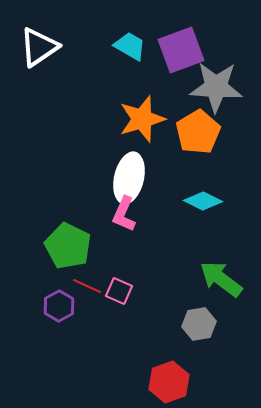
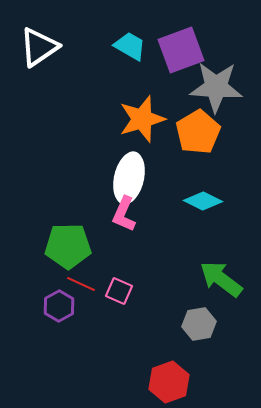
green pentagon: rotated 27 degrees counterclockwise
red line: moved 6 px left, 2 px up
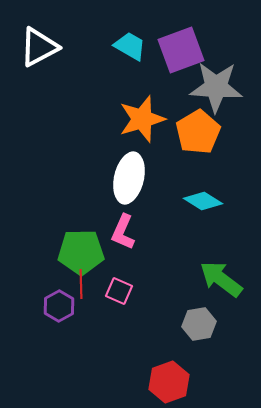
white triangle: rotated 6 degrees clockwise
cyan diamond: rotated 6 degrees clockwise
pink L-shape: moved 1 px left, 18 px down
green pentagon: moved 13 px right, 6 px down
red line: rotated 64 degrees clockwise
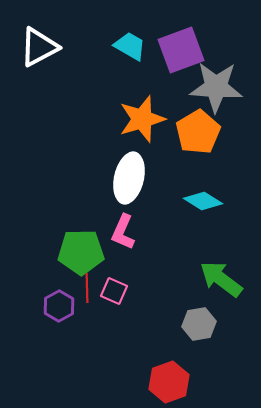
red line: moved 6 px right, 4 px down
pink square: moved 5 px left
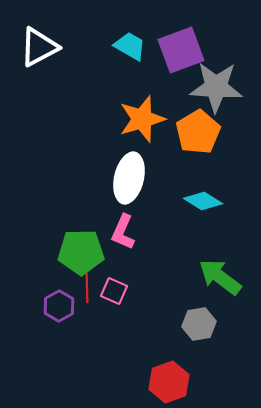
green arrow: moved 1 px left, 2 px up
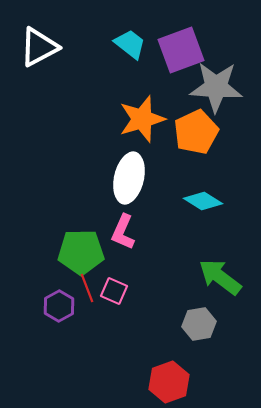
cyan trapezoid: moved 2 px up; rotated 8 degrees clockwise
orange pentagon: moved 2 px left; rotated 6 degrees clockwise
red line: rotated 20 degrees counterclockwise
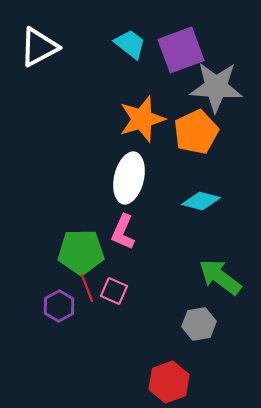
cyan diamond: moved 2 px left; rotated 18 degrees counterclockwise
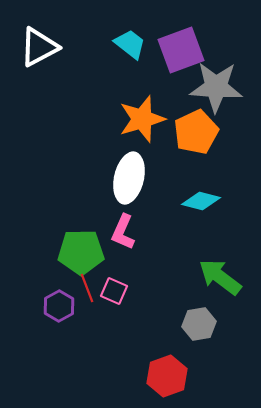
red hexagon: moved 2 px left, 6 px up
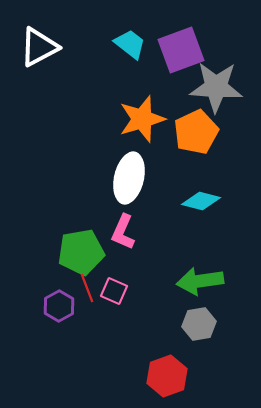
green pentagon: rotated 9 degrees counterclockwise
green arrow: moved 20 px left, 4 px down; rotated 45 degrees counterclockwise
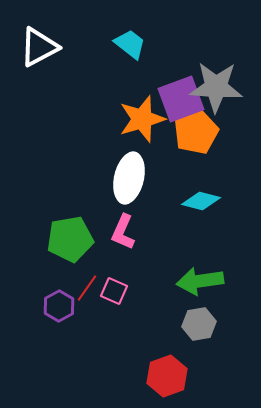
purple square: moved 49 px down
green pentagon: moved 11 px left, 13 px up
red line: rotated 56 degrees clockwise
